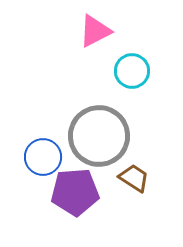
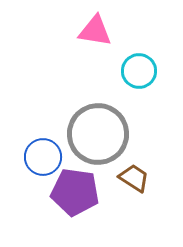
pink triangle: rotated 36 degrees clockwise
cyan circle: moved 7 px right
gray circle: moved 1 px left, 2 px up
purple pentagon: rotated 12 degrees clockwise
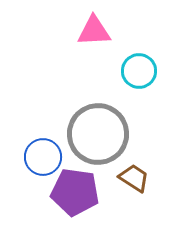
pink triangle: moved 1 px left; rotated 12 degrees counterclockwise
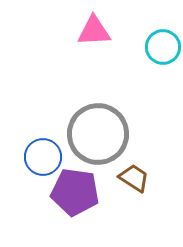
cyan circle: moved 24 px right, 24 px up
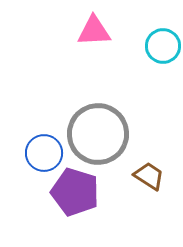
cyan circle: moved 1 px up
blue circle: moved 1 px right, 4 px up
brown trapezoid: moved 15 px right, 2 px up
purple pentagon: rotated 9 degrees clockwise
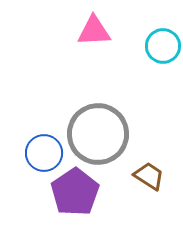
purple pentagon: rotated 21 degrees clockwise
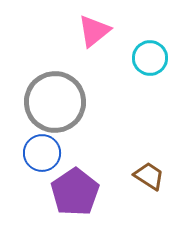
pink triangle: rotated 36 degrees counterclockwise
cyan circle: moved 13 px left, 12 px down
gray circle: moved 43 px left, 32 px up
blue circle: moved 2 px left
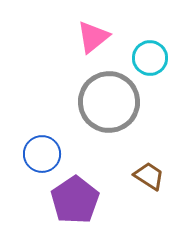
pink triangle: moved 1 px left, 6 px down
gray circle: moved 54 px right
blue circle: moved 1 px down
purple pentagon: moved 8 px down
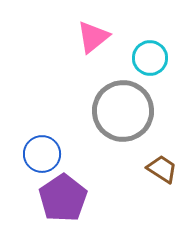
gray circle: moved 14 px right, 9 px down
brown trapezoid: moved 13 px right, 7 px up
purple pentagon: moved 12 px left, 2 px up
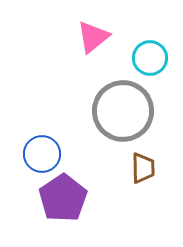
brown trapezoid: moved 19 px left, 1 px up; rotated 56 degrees clockwise
